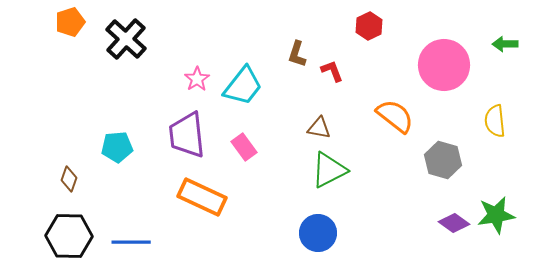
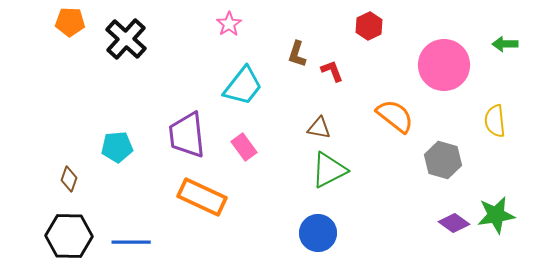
orange pentagon: rotated 20 degrees clockwise
pink star: moved 32 px right, 55 px up
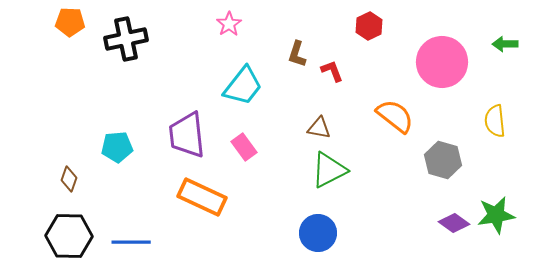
black cross: rotated 36 degrees clockwise
pink circle: moved 2 px left, 3 px up
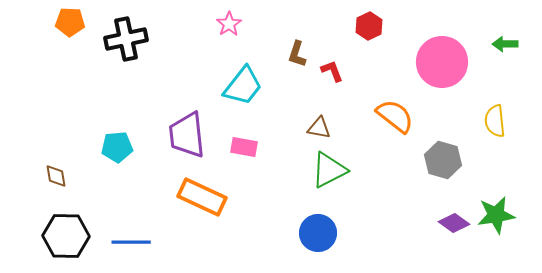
pink rectangle: rotated 44 degrees counterclockwise
brown diamond: moved 13 px left, 3 px up; rotated 30 degrees counterclockwise
black hexagon: moved 3 px left
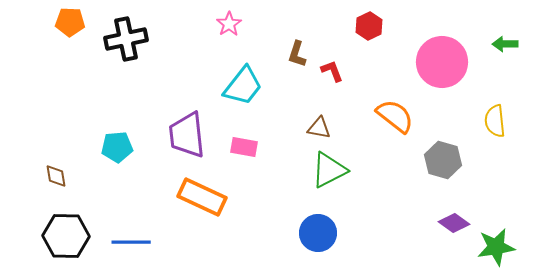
green star: moved 32 px down
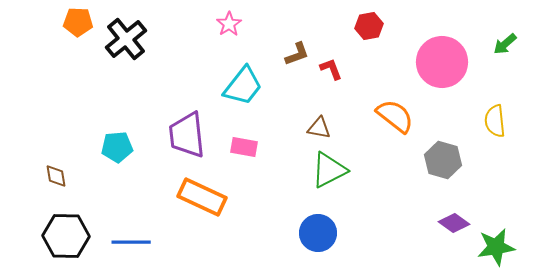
orange pentagon: moved 8 px right
red hexagon: rotated 16 degrees clockwise
black cross: rotated 27 degrees counterclockwise
green arrow: rotated 40 degrees counterclockwise
brown L-shape: rotated 128 degrees counterclockwise
red L-shape: moved 1 px left, 2 px up
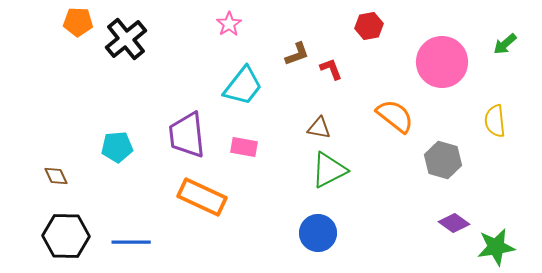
brown diamond: rotated 15 degrees counterclockwise
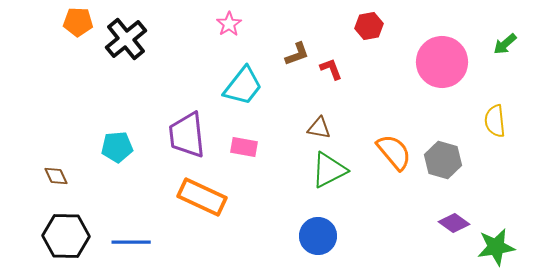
orange semicircle: moved 1 px left, 36 px down; rotated 12 degrees clockwise
blue circle: moved 3 px down
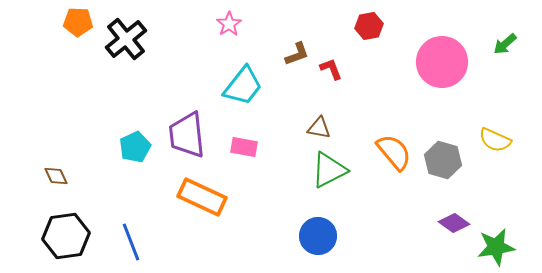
yellow semicircle: moved 19 px down; rotated 60 degrees counterclockwise
cyan pentagon: moved 18 px right; rotated 20 degrees counterclockwise
black hexagon: rotated 9 degrees counterclockwise
blue line: rotated 69 degrees clockwise
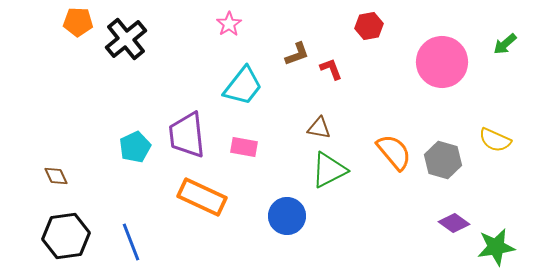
blue circle: moved 31 px left, 20 px up
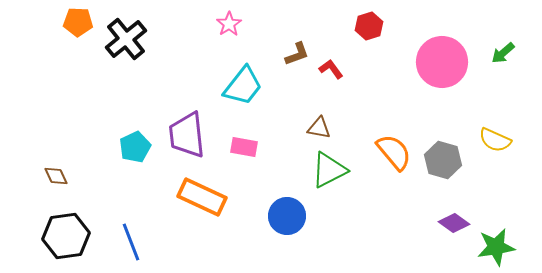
red hexagon: rotated 8 degrees counterclockwise
green arrow: moved 2 px left, 9 px down
red L-shape: rotated 15 degrees counterclockwise
